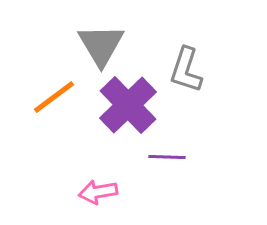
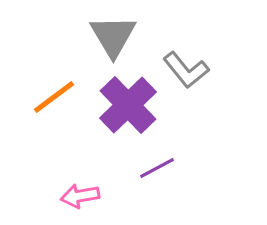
gray triangle: moved 12 px right, 9 px up
gray L-shape: rotated 57 degrees counterclockwise
purple line: moved 10 px left, 11 px down; rotated 30 degrees counterclockwise
pink arrow: moved 18 px left, 4 px down
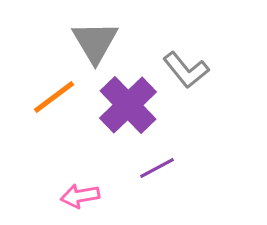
gray triangle: moved 18 px left, 6 px down
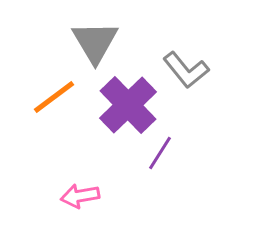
purple line: moved 3 px right, 15 px up; rotated 30 degrees counterclockwise
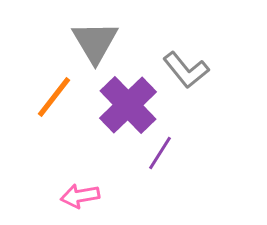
orange line: rotated 15 degrees counterclockwise
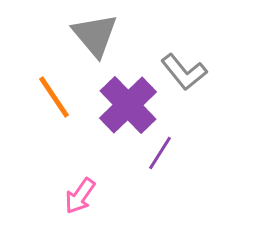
gray triangle: moved 7 px up; rotated 9 degrees counterclockwise
gray L-shape: moved 2 px left, 2 px down
orange line: rotated 72 degrees counterclockwise
pink arrow: rotated 45 degrees counterclockwise
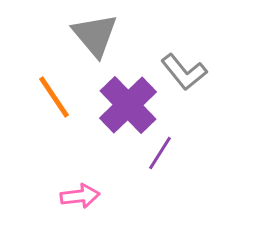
pink arrow: rotated 132 degrees counterclockwise
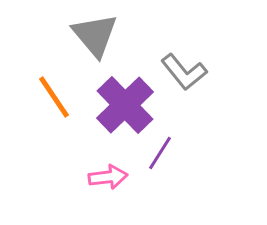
purple cross: moved 3 px left
pink arrow: moved 28 px right, 19 px up
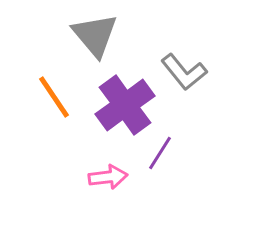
purple cross: rotated 8 degrees clockwise
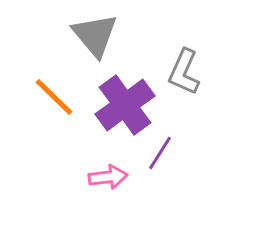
gray L-shape: rotated 63 degrees clockwise
orange line: rotated 12 degrees counterclockwise
